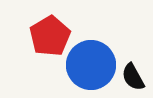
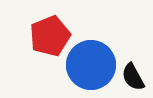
red pentagon: rotated 9 degrees clockwise
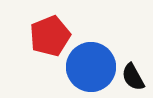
blue circle: moved 2 px down
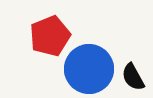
blue circle: moved 2 px left, 2 px down
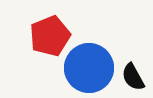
blue circle: moved 1 px up
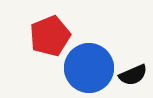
black semicircle: moved 2 px up; rotated 84 degrees counterclockwise
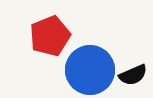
blue circle: moved 1 px right, 2 px down
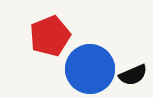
blue circle: moved 1 px up
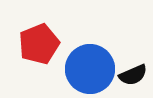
red pentagon: moved 11 px left, 8 px down
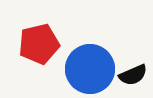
red pentagon: rotated 9 degrees clockwise
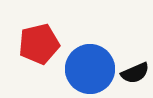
black semicircle: moved 2 px right, 2 px up
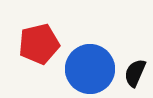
black semicircle: rotated 136 degrees clockwise
